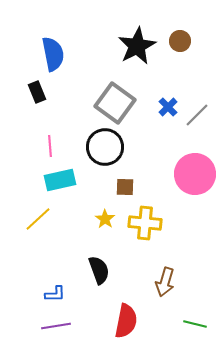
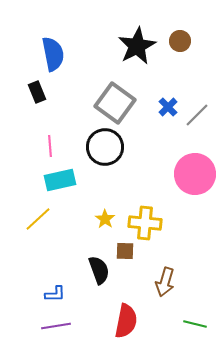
brown square: moved 64 px down
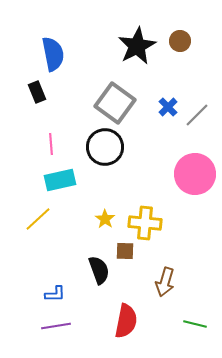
pink line: moved 1 px right, 2 px up
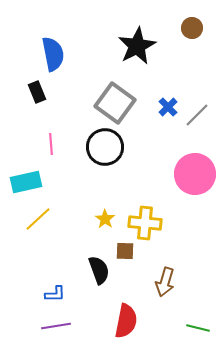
brown circle: moved 12 px right, 13 px up
cyan rectangle: moved 34 px left, 2 px down
green line: moved 3 px right, 4 px down
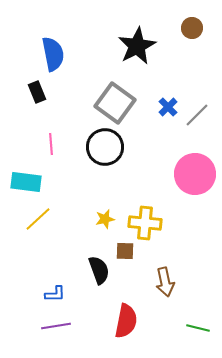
cyan rectangle: rotated 20 degrees clockwise
yellow star: rotated 24 degrees clockwise
brown arrow: rotated 28 degrees counterclockwise
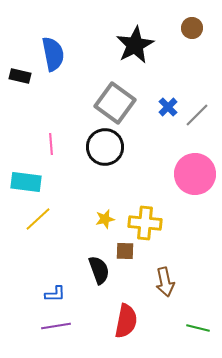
black star: moved 2 px left, 1 px up
black rectangle: moved 17 px left, 16 px up; rotated 55 degrees counterclockwise
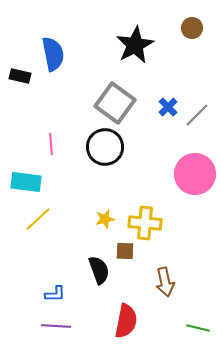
purple line: rotated 12 degrees clockwise
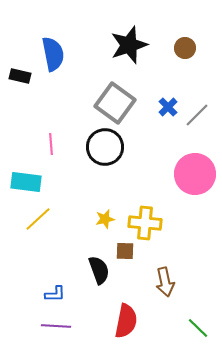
brown circle: moved 7 px left, 20 px down
black star: moved 6 px left; rotated 9 degrees clockwise
green line: rotated 30 degrees clockwise
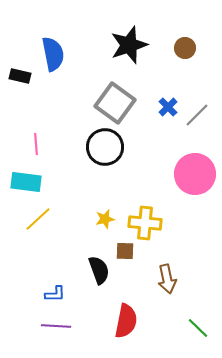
pink line: moved 15 px left
brown arrow: moved 2 px right, 3 px up
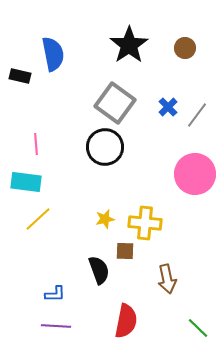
black star: rotated 15 degrees counterclockwise
gray line: rotated 8 degrees counterclockwise
